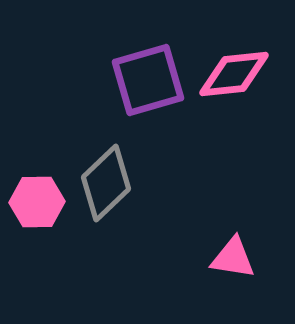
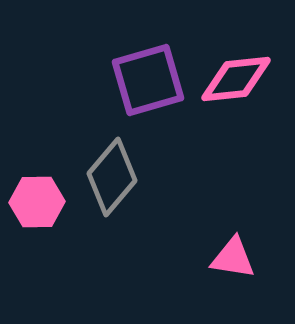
pink diamond: moved 2 px right, 5 px down
gray diamond: moved 6 px right, 6 px up; rotated 6 degrees counterclockwise
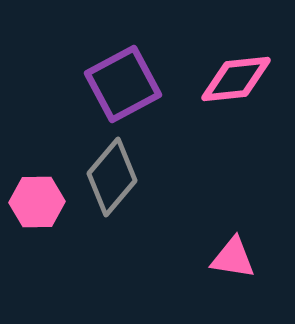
purple square: moved 25 px left, 4 px down; rotated 12 degrees counterclockwise
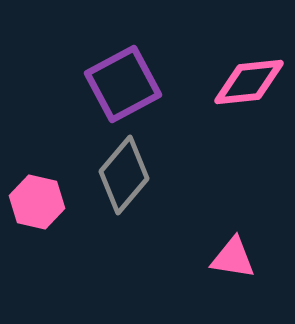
pink diamond: moved 13 px right, 3 px down
gray diamond: moved 12 px right, 2 px up
pink hexagon: rotated 14 degrees clockwise
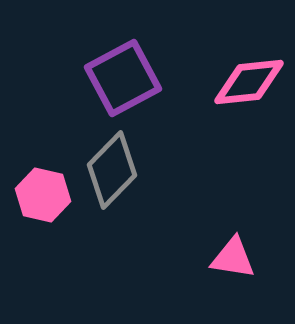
purple square: moved 6 px up
gray diamond: moved 12 px left, 5 px up; rotated 4 degrees clockwise
pink hexagon: moved 6 px right, 7 px up
